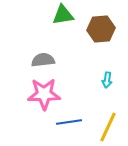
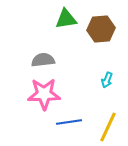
green triangle: moved 3 px right, 4 px down
cyan arrow: rotated 14 degrees clockwise
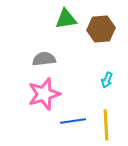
gray semicircle: moved 1 px right, 1 px up
pink star: rotated 16 degrees counterclockwise
blue line: moved 4 px right, 1 px up
yellow line: moved 2 px left, 2 px up; rotated 28 degrees counterclockwise
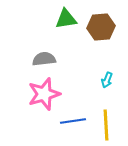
brown hexagon: moved 2 px up
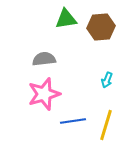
yellow line: rotated 20 degrees clockwise
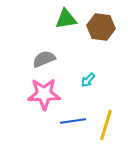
brown hexagon: rotated 12 degrees clockwise
gray semicircle: rotated 15 degrees counterclockwise
cyan arrow: moved 19 px left; rotated 21 degrees clockwise
pink star: rotated 16 degrees clockwise
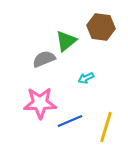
green triangle: moved 22 px down; rotated 30 degrees counterclockwise
cyan arrow: moved 2 px left, 2 px up; rotated 21 degrees clockwise
pink star: moved 4 px left, 9 px down
blue line: moved 3 px left; rotated 15 degrees counterclockwise
yellow line: moved 2 px down
